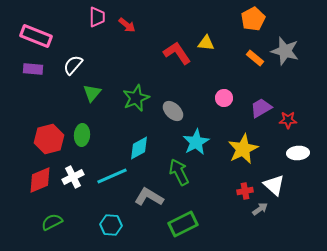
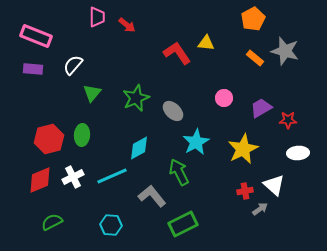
gray L-shape: moved 3 px right, 1 px up; rotated 20 degrees clockwise
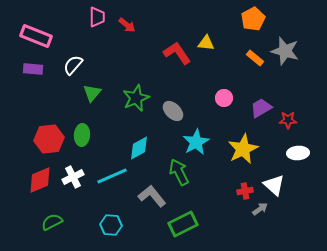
red hexagon: rotated 8 degrees clockwise
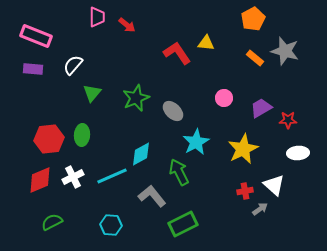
cyan diamond: moved 2 px right, 6 px down
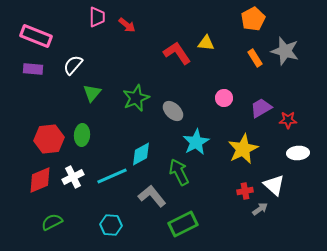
orange rectangle: rotated 18 degrees clockwise
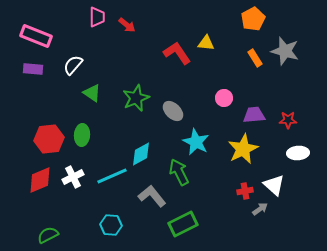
green triangle: rotated 36 degrees counterclockwise
purple trapezoid: moved 7 px left, 7 px down; rotated 25 degrees clockwise
cyan star: rotated 16 degrees counterclockwise
green semicircle: moved 4 px left, 13 px down
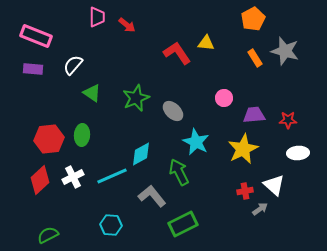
red diamond: rotated 20 degrees counterclockwise
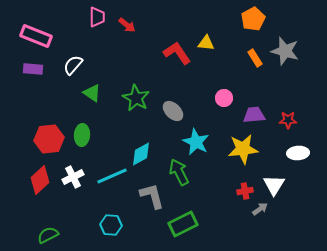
green star: rotated 20 degrees counterclockwise
yellow star: rotated 20 degrees clockwise
white triangle: rotated 20 degrees clockwise
gray L-shape: rotated 24 degrees clockwise
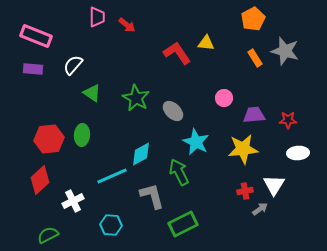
white cross: moved 24 px down
